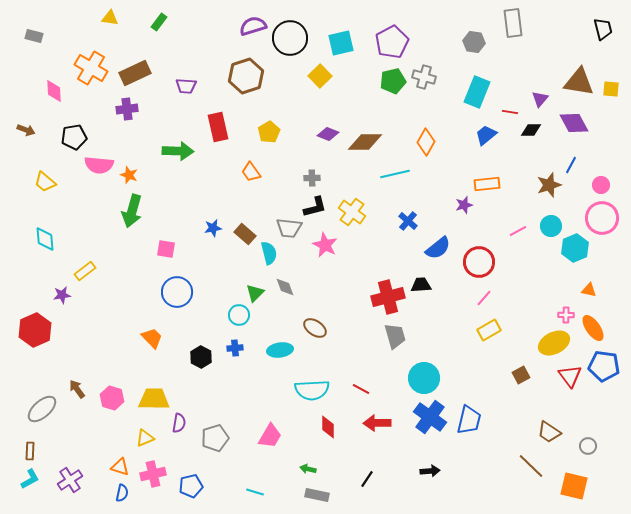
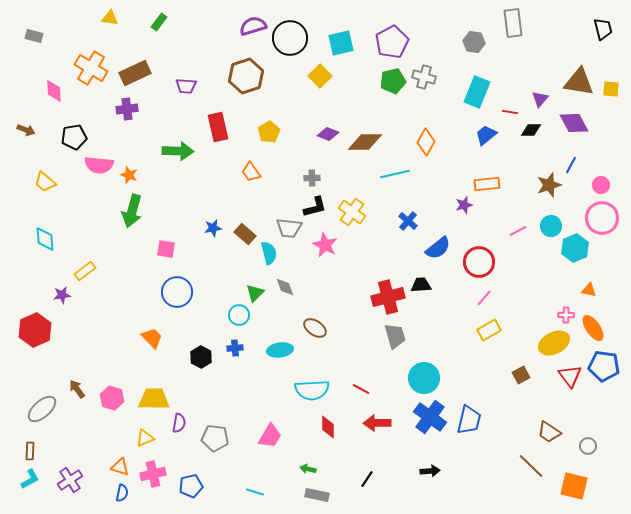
gray pentagon at (215, 438): rotated 24 degrees clockwise
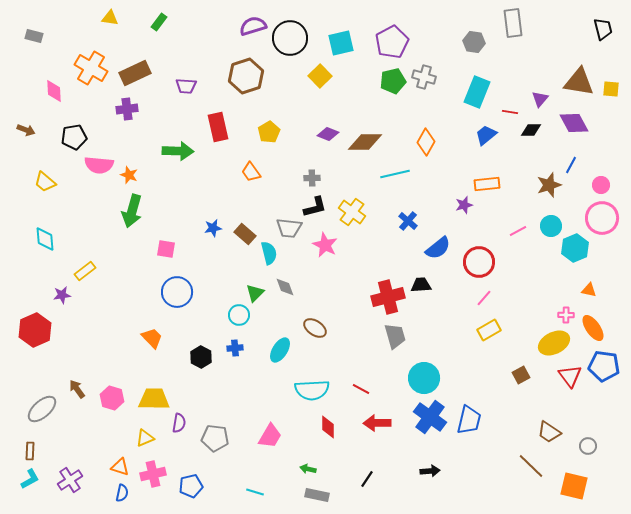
cyan ellipse at (280, 350): rotated 50 degrees counterclockwise
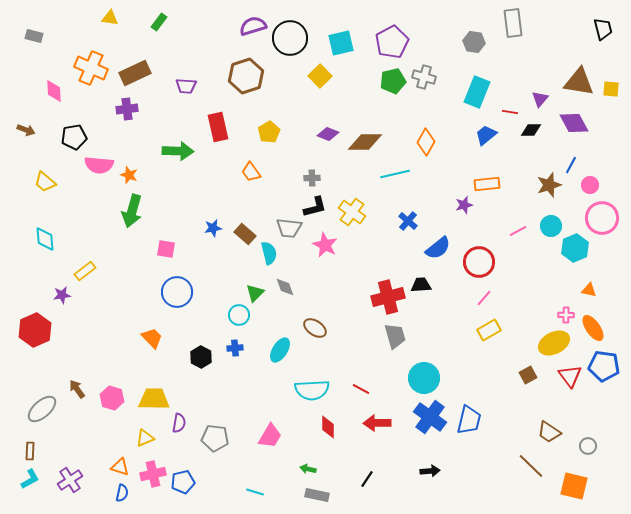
orange cross at (91, 68): rotated 8 degrees counterclockwise
pink circle at (601, 185): moved 11 px left
brown square at (521, 375): moved 7 px right
blue pentagon at (191, 486): moved 8 px left, 4 px up
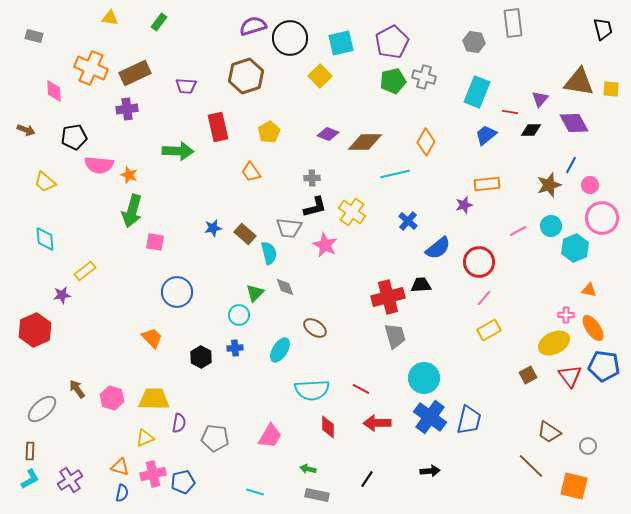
pink square at (166, 249): moved 11 px left, 7 px up
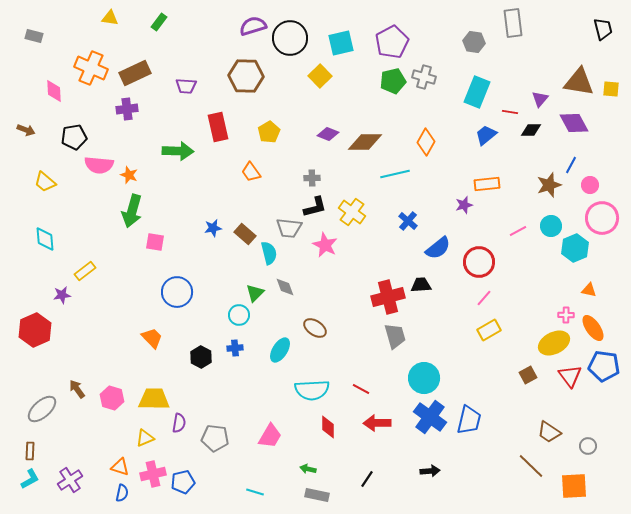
brown hexagon at (246, 76): rotated 20 degrees clockwise
orange square at (574, 486): rotated 16 degrees counterclockwise
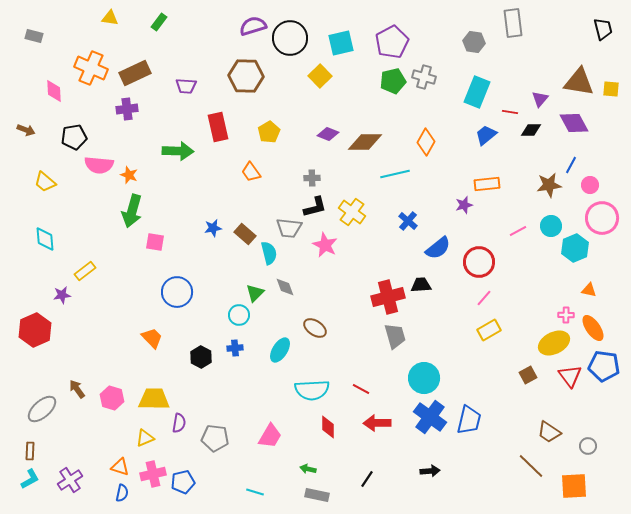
brown star at (549, 185): rotated 10 degrees clockwise
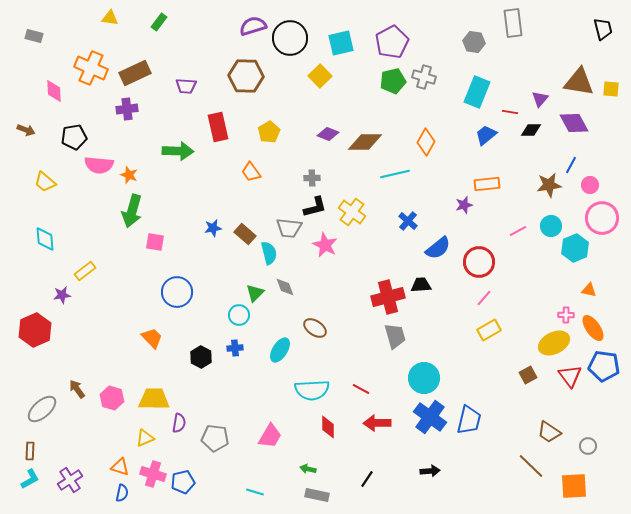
pink cross at (153, 474): rotated 30 degrees clockwise
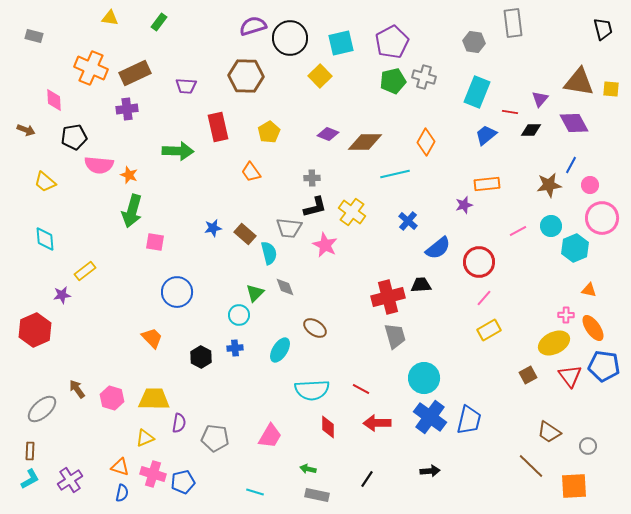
pink diamond at (54, 91): moved 9 px down
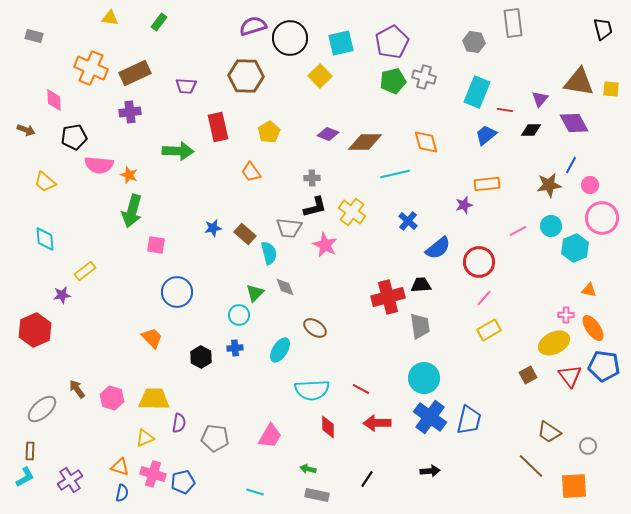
purple cross at (127, 109): moved 3 px right, 3 px down
red line at (510, 112): moved 5 px left, 2 px up
orange diamond at (426, 142): rotated 44 degrees counterclockwise
pink square at (155, 242): moved 1 px right, 3 px down
gray trapezoid at (395, 336): moved 25 px right, 10 px up; rotated 8 degrees clockwise
cyan L-shape at (30, 479): moved 5 px left, 2 px up
